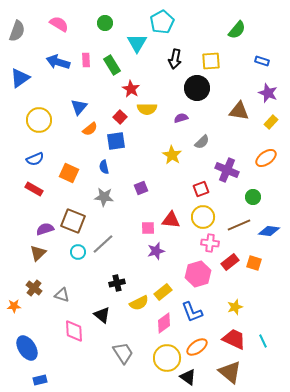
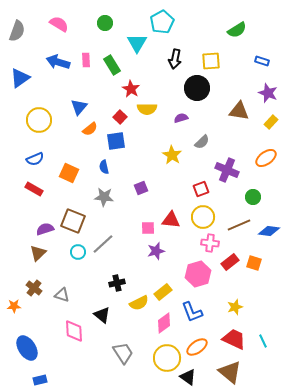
green semicircle at (237, 30): rotated 18 degrees clockwise
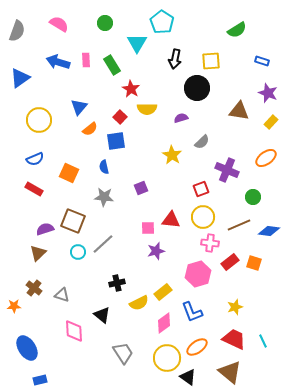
cyan pentagon at (162, 22): rotated 10 degrees counterclockwise
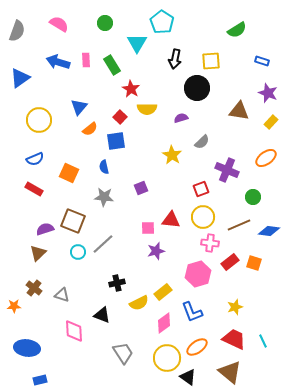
black triangle at (102, 315): rotated 18 degrees counterclockwise
blue ellipse at (27, 348): rotated 50 degrees counterclockwise
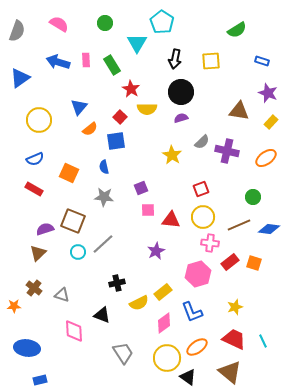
black circle at (197, 88): moved 16 px left, 4 px down
purple cross at (227, 170): moved 19 px up; rotated 10 degrees counterclockwise
pink square at (148, 228): moved 18 px up
blue diamond at (269, 231): moved 2 px up
purple star at (156, 251): rotated 12 degrees counterclockwise
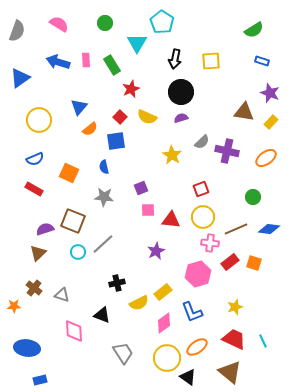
green semicircle at (237, 30): moved 17 px right
red star at (131, 89): rotated 18 degrees clockwise
purple star at (268, 93): moved 2 px right
yellow semicircle at (147, 109): moved 8 px down; rotated 24 degrees clockwise
brown triangle at (239, 111): moved 5 px right, 1 px down
brown line at (239, 225): moved 3 px left, 4 px down
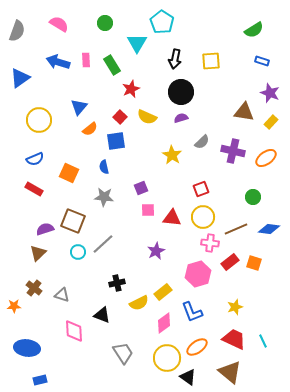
purple cross at (227, 151): moved 6 px right
red triangle at (171, 220): moved 1 px right, 2 px up
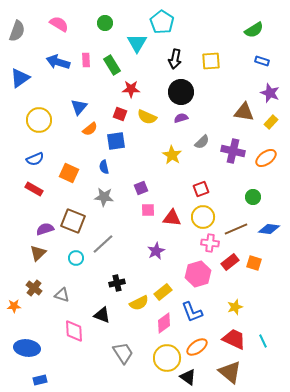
red star at (131, 89): rotated 24 degrees clockwise
red square at (120, 117): moved 3 px up; rotated 24 degrees counterclockwise
cyan circle at (78, 252): moved 2 px left, 6 px down
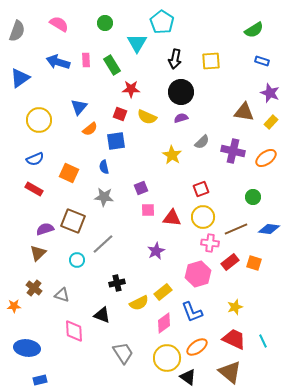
cyan circle at (76, 258): moved 1 px right, 2 px down
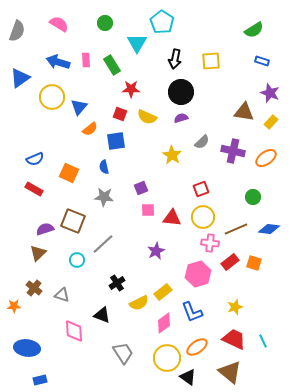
yellow circle at (39, 120): moved 13 px right, 23 px up
black cross at (117, 283): rotated 21 degrees counterclockwise
